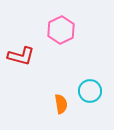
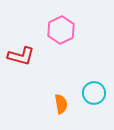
cyan circle: moved 4 px right, 2 px down
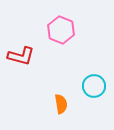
pink hexagon: rotated 12 degrees counterclockwise
cyan circle: moved 7 px up
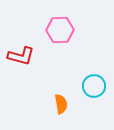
pink hexagon: moved 1 px left; rotated 24 degrees counterclockwise
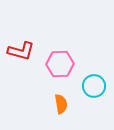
pink hexagon: moved 34 px down
red L-shape: moved 5 px up
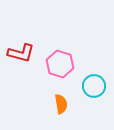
red L-shape: moved 2 px down
pink hexagon: rotated 20 degrees clockwise
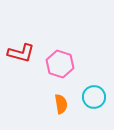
cyan circle: moved 11 px down
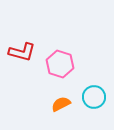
red L-shape: moved 1 px right, 1 px up
orange semicircle: rotated 108 degrees counterclockwise
